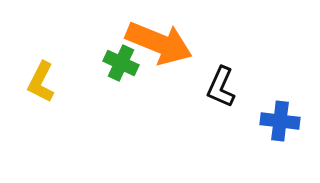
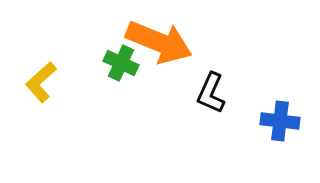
orange arrow: moved 1 px up
yellow L-shape: rotated 21 degrees clockwise
black L-shape: moved 10 px left, 6 px down
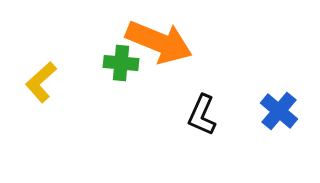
green cross: rotated 20 degrees counterclockwise
black L-shape: moved 9 px left, 22 px down
blue cross: moved 1 px left, 10 px up; rotated 33 degrees clockwise
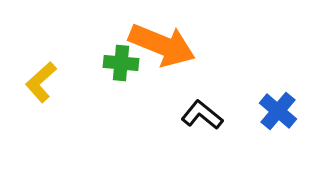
orange arrow: moved 3 px right, 3 px down
blue cross: moved 1 px left
black L-shape: rotated 105 degrees clockwise
